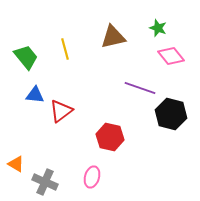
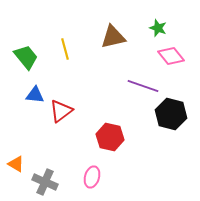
purple line: moved 3 px right, 2 px up
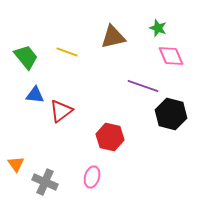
yellow line: moved 2 px right, 3 px down; rotated 55 degrees counterclockwise
pink diamond: rotated 16 degrees clockwise
orange triangle: rotated 24 degrees clockwise
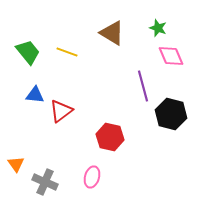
brown triangle: moved 1 px left, 4 px up; rotated 44 degrees clockwise
green trapezoid: moved 2 px right, 5 px up
purple line: rotated 56 degrees clockwise
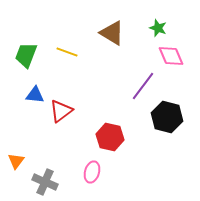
green trapezoid: moved 2 px left, 3 px down; rotated 120 degrees counterclockwise
purple line: rotated 52 degrees clockwise
black hexagon: moved 4 px left, 3 px down
orange triangle: moved 3 px up; rotated 12 degrees clockwise
pink ellipse: moved 5 px up
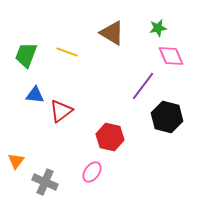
green star: rotated 30 degrees counterclockwise
pink ellipse: rotated 20 degrees clockwise
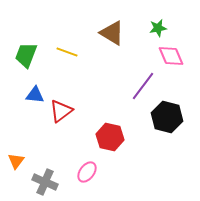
pink ellipse: moved 5 px left
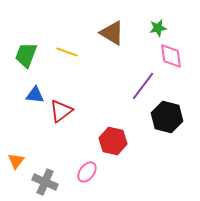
pink diamond: rotated 16 degrees clockwise
red hexagon: moved 3 px right, 4 px down
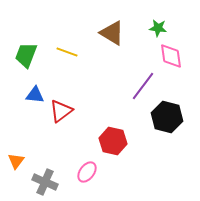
green star: rotated 18 degrees clockwise
